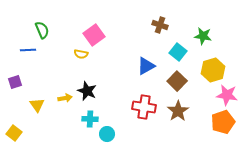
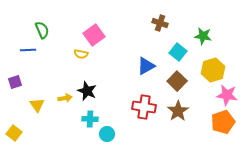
brown cross: moved 2 px up
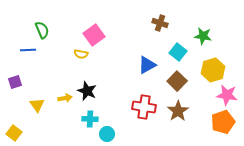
blue triangle: moved 1 px right, 1 px up
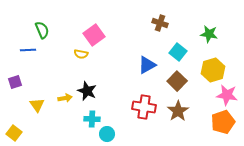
green star: moved 6 px right, 2 px up
cyan cross: moved 2 px right
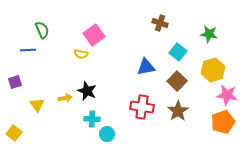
blue triangle: moved 1 px left, 2 px down; rotated 18 degrees clockwise
red cross: moved 2 px left
